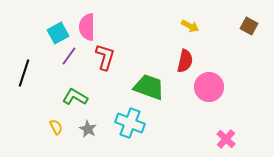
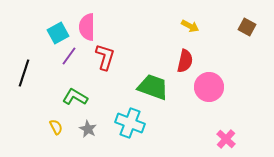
brown square: moved 2 px left, 1 px down
green trapezoid: moved 4 px right
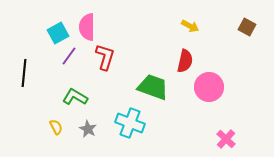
black line: rotated 12 degrees counterclockwise
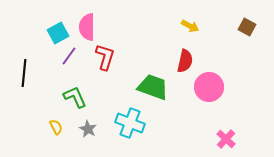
green L-shape: rotated 35 degrees clockwise
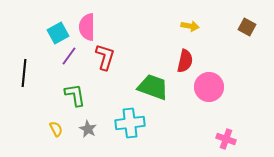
yellow arrow: rotated 18 degrees counterclockwise
green L-shape: moved 2 px up; rotated 15 degrees clockwise
cyan cross: rotated 28 degrees counterclockwise
yellow semicircle: moved 2 px down
pink cross: rotated 24 degrees counterclockwise
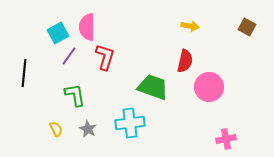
pink cross: rotated 30 degrees counterclockwise
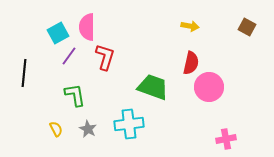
red semicircle: moved 6 px right, 2 px down
cyan cross: moved 1 px left, 1 px down
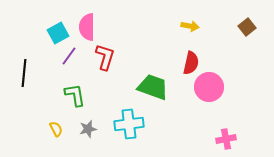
brown square: rotated 24 degrees clockwise
gray star: rotated 30 degrees clockwise
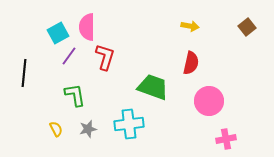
pink circle: moved 14 px down
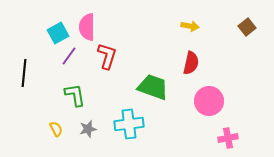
red L-shape: moved 2 px right, 1 px up
pink cross: moved 2 px right, 1 px up
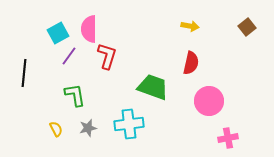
pink semicircle: moved 2 px right, 2 px down
gray star: moved 1 px up
